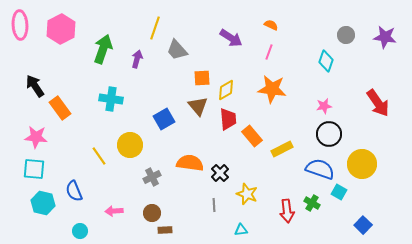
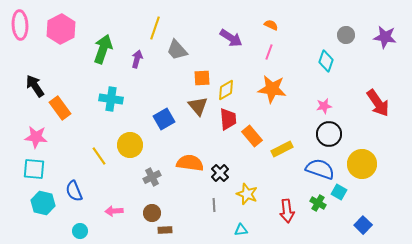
green cross at (312, 203): moved 6 px right
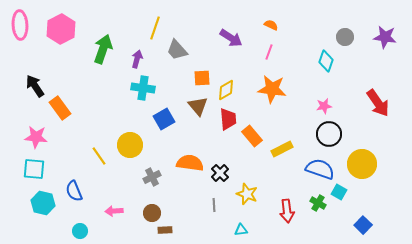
gray circle at (346, 35): moved 1 px left, 2 px down
cyan cross at (111, 99): moved 32 px right, 11 px up
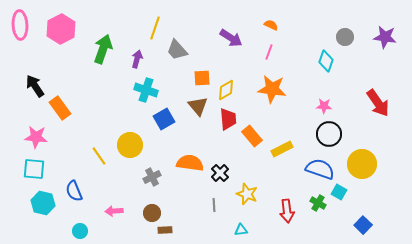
cyan cross at (143, 88): moved 3 px right, 2 px down; rotated 10 degrees clockwise
pink star at (324, 106): rotated 14 degrees clockwise
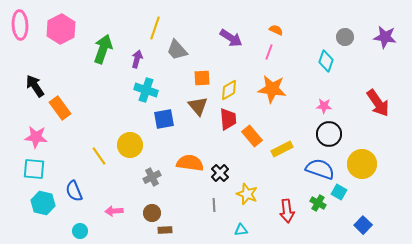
orange semicircle at (271, 25): moved 5 px right, 5 px down
yellow diamond at (226, 90): moved 3 px right
blue square at (164, 119): rotated 20 degrees clockwise
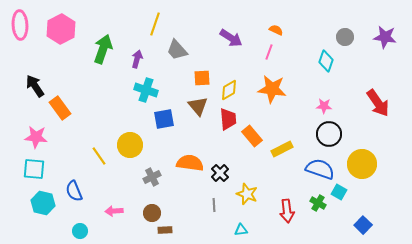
yellow line at (155, 28): moved 4 px up
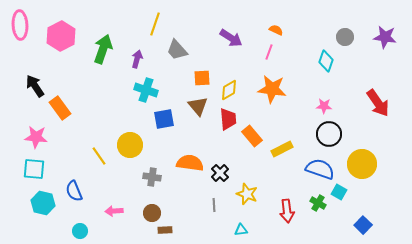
pink hexagon at (61, 29): moved 7 px down
gray cross at (152, 177): rotated 36 degrees clockwise
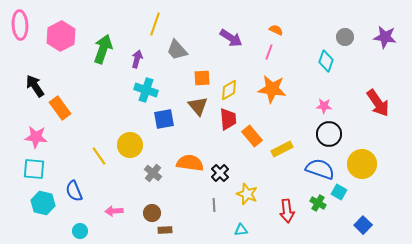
gray cross at (152, 177): moved 1 px right, 4 px up; rotated 30 degrees clockwise
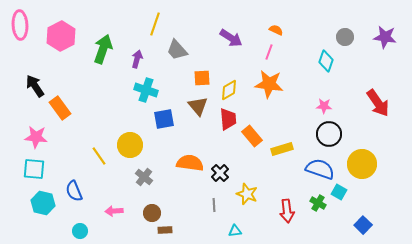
orange star at (272, 89): moved 3 px left, 5 px up
yellow rectangle at (282, 149): rotated 10 degrees clockwise
gray cross at (153, 173): moved 9 px left, 4 px down
cyan triangle at (241, 230): moved 6 px left, 1 px down
